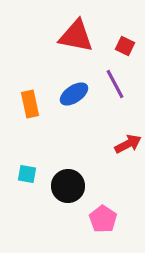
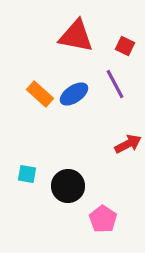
orange rectangle: moved 10 px right, 10 px up; rotated 36 degrees counterclockwise
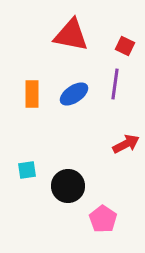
red triangle: moved 5 px left, 1 px up
purple line: rotated 36 degrees clockwise
orange rectangle: moved 8 px left; rotated 48 degrees clockwise
red arrow: moved 2 px left
cyan square: moved 4 px up; rotated 18 degrees counterclockwise
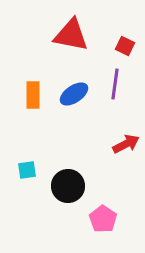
orange rectangle: moved 1 px right, 1 px down
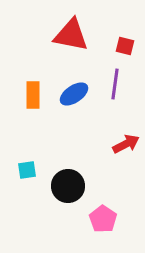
red square: rotated 12 degrees counterclockwise
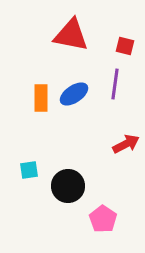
orange rectangle: moved 8 px right, 3 px down
cyan square: moved 2 px right
